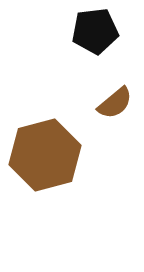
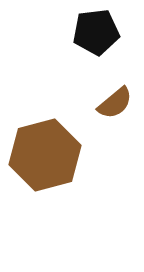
black pentagon: moved 1 px right, 1 px down
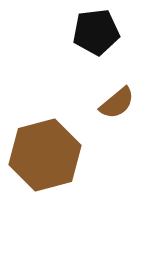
brown semicircle: moved 2 px right
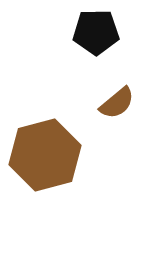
black pentagon: rotated 6 degrees clockwise
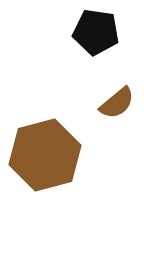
black pentagon: rotated 9 degrees clockwise
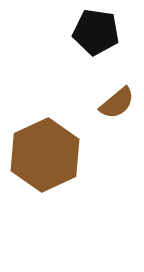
brown hexagon: rotated 10 degrees counterclockwise
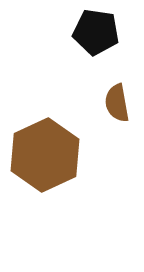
brown semicircle: rotated 120 degrees clockwise
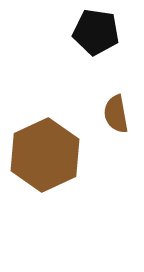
brown semicircle: moved 1 px left, 11 px down
